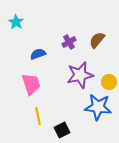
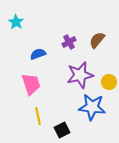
blue star: moved 6 px left
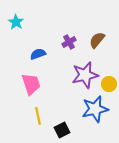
purple star: moved 5 px right
yellow circle: moved 2 px down
blue star: moved 3 px right, 2 px down; rotated 20 degrees counterclockwise
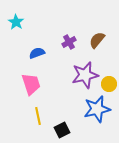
blue semicircle: moved 1 px left, 1 px up
blue star: moved 2 px right
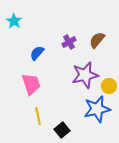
cyan star: moved 2 px left, 1 px up
blue semicircle: rotated 28 degrees counterclockwise
yellow circle: moved 2 px down
black square: rotated 14 degrees counterclockwise
